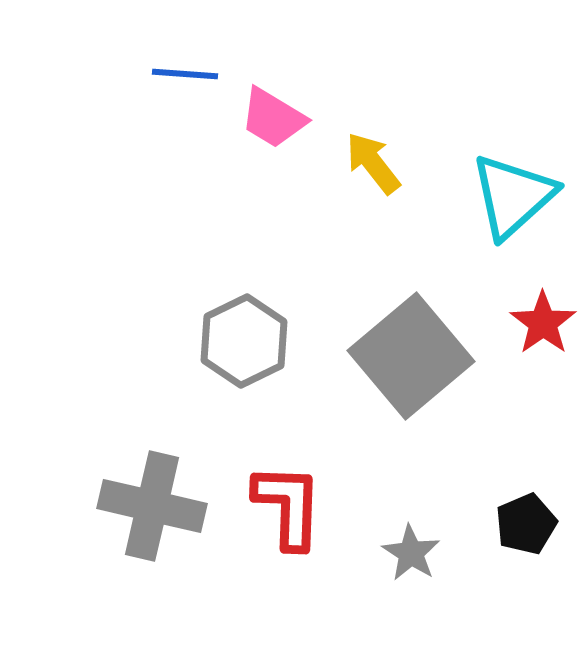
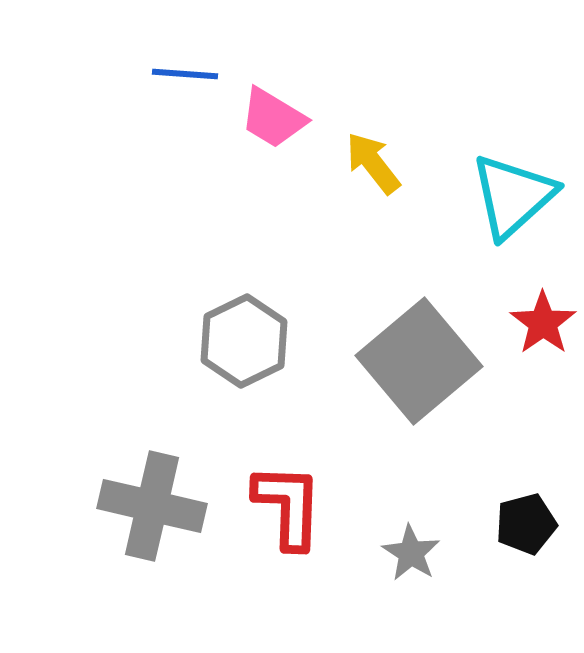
gray square: moved 8 px right, 5 px down
black pentagon: rotated 8 degrees clockwise
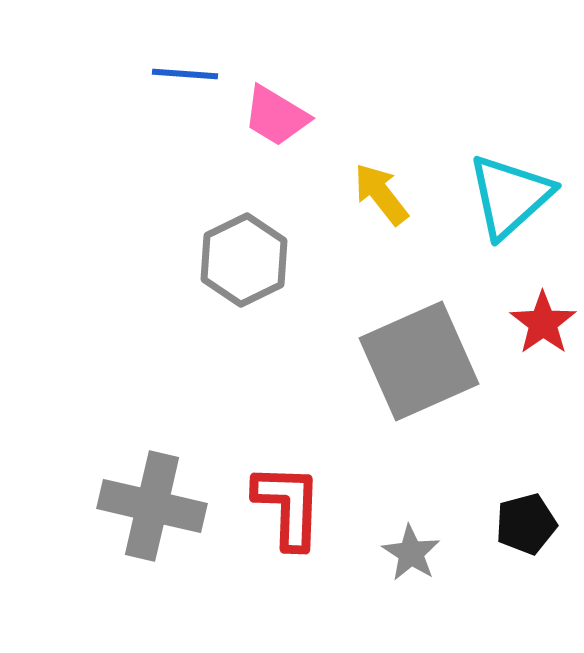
pink trapezoid: moved 3 px right, 2 px up
yellow arrow: moved 8 px right, 31 px down
cyan triangle: moved 3 px left
gray hexagon: moved 81 px up
gray square: rotated 16 degrees clockwise
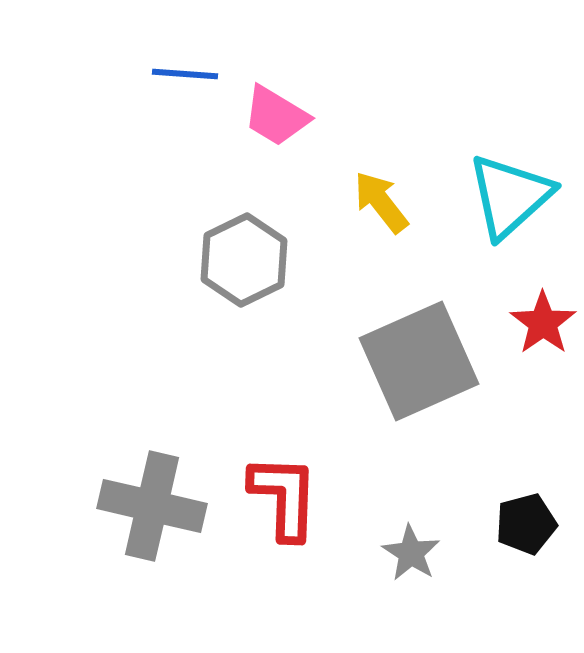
yellow arrow: moved 8 px down
red L-shape: moved 4 px left, 9 px up
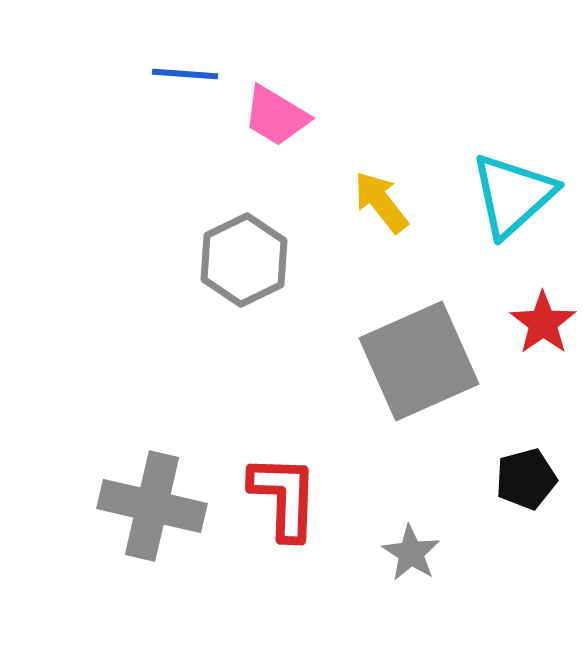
cyan triangle: moved 3 px right, 1 px up
black pentagon: moved 45 px up
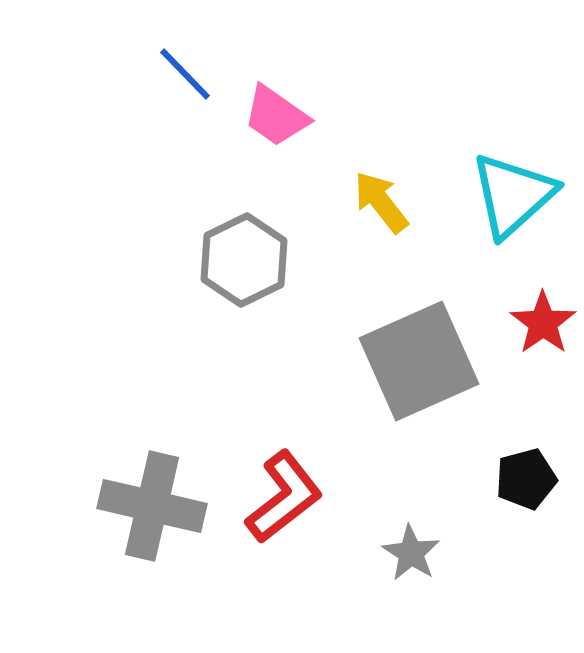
blue line: rotated 42 degrees clockwise
pink trapezoid: rotated 4 degrees clockwise
red L-shape: rotated 50 degrees clockwise
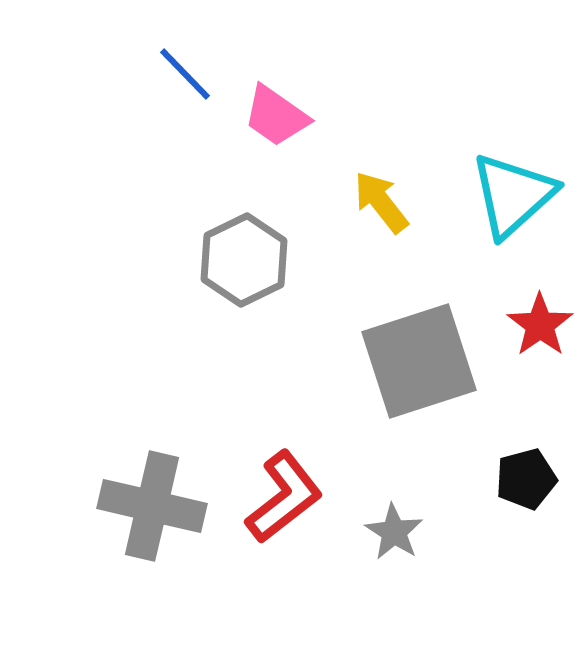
red star: moved 3 px left, 2 px down
gray square: rotated 6 degrees clockwise
gray star: moved 17 px left, 21 px up
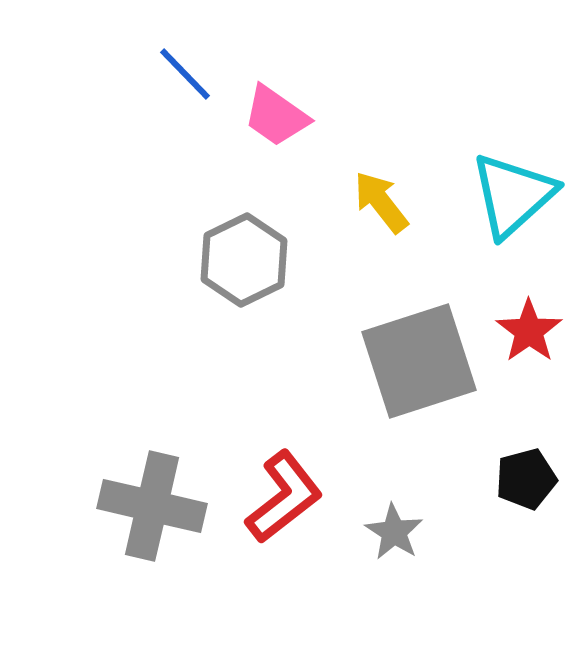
red star: moved 11 px left, 6 px down
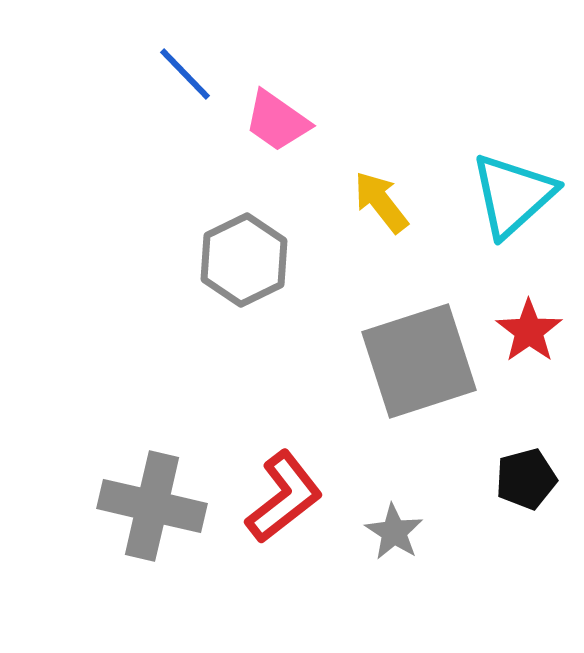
pink trapezoid: moved 1 px right, 5 px down
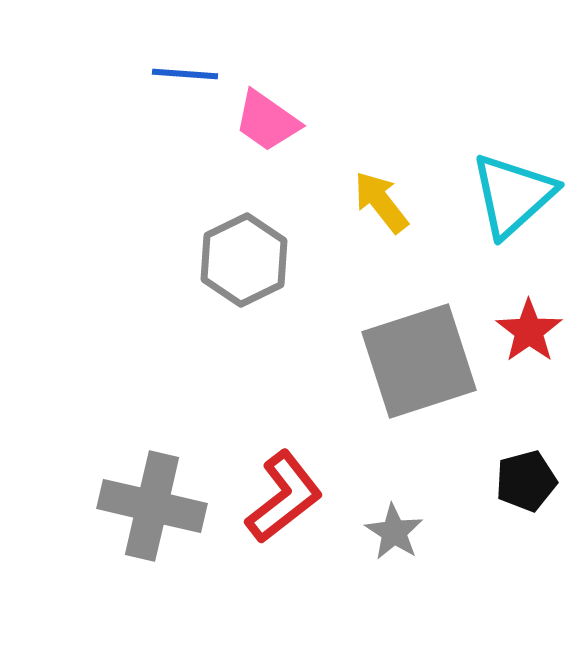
blue line: rotated 42 degrees counterclockwise
pink trapezoid: moved 10 px left
black pentagon: moved 2 px down
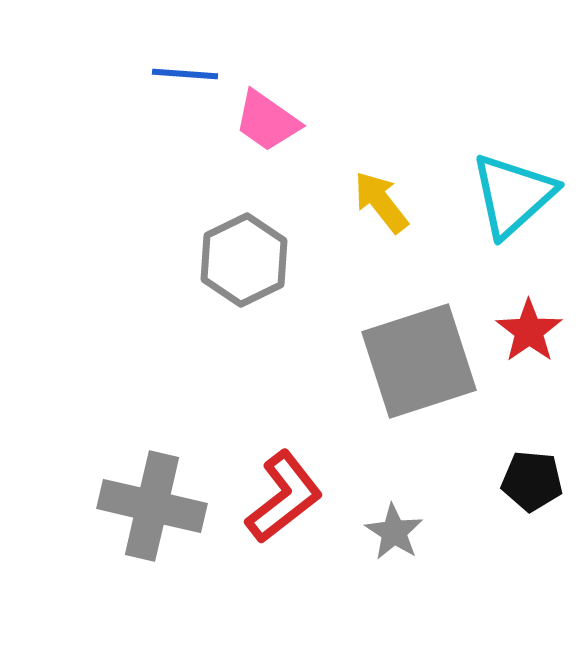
black pentagon: moved 6 px right; rotated 20 degrees clockwise
